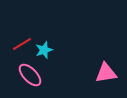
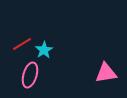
cyan star: rotated 12 degrees counterclockwise
pink ellipse: rotated 60 degrees clockwise
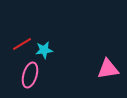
cyan star: rotated 24 degrees clockwise
pink triangle: moved 2 px right, 4 px up
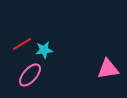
pink ellipse: rotated 25 degrees clockwise
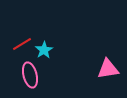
cyan star: rotated 24 degrees counterclockwise
pink ellipse: rotated 55 degrees counterclockwise
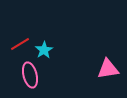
red line: moved 2 px left
